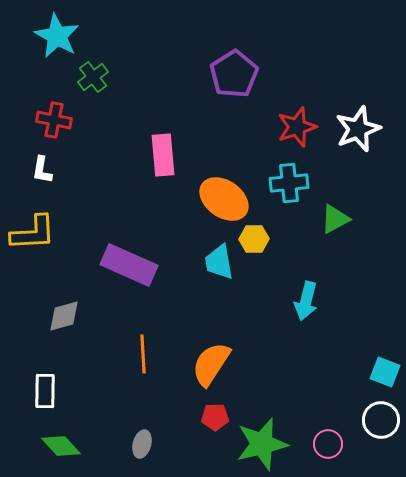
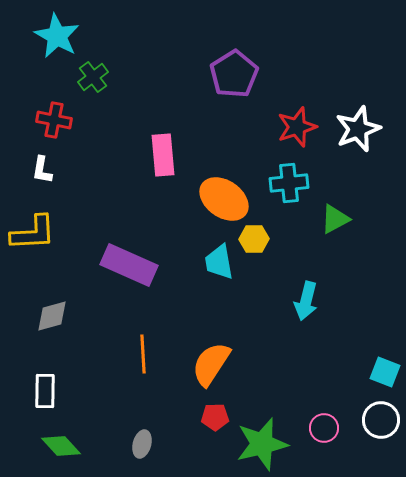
gray diamond: moved 12 px left
pink circle: moved 4 px left, 16 px up
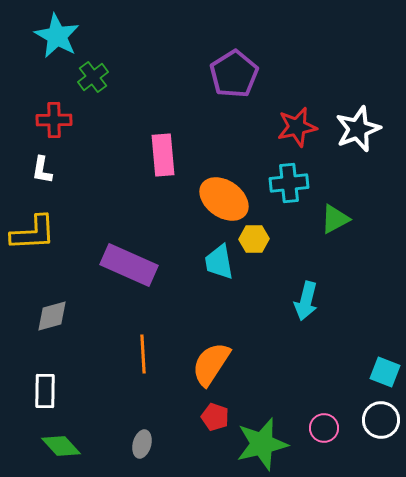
red cross: rotated 12 degrees counterclockwise
red star: rotated 6 degrees clockwise
red pentagon: rotated 20 degrees clockwise
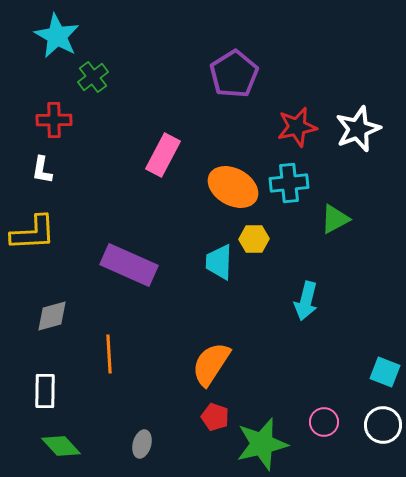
pink rectangle: rotated 33 degrees clockwise
orange ellipse: moved 9 px right, 12 px up; rotated 6 degrees counterclockwise
cyan trapezoid: rotated 12 degrees clockwise
orange line: moved 34 px left
white circle: moved 2 px right, 5 px down
pink circle: moved 6 px up
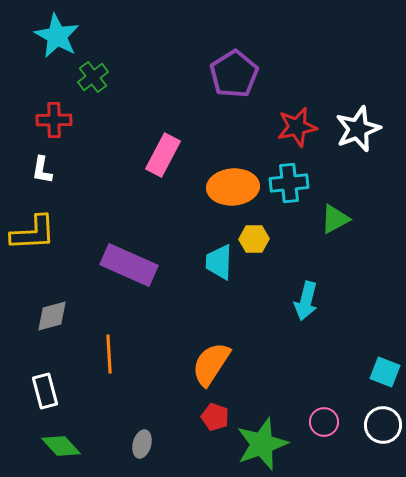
orange ellipse: rotated 33 degrees counterclockwise
white rectangle: rotated 16 degrees counterclockwise
green star: rotated 6 degrees counterclockwise
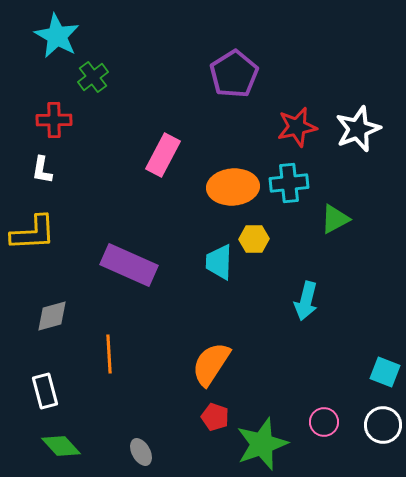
gray ellipse: moved 1 px left, 8 px down; rotated 44 degrees counterclockwise
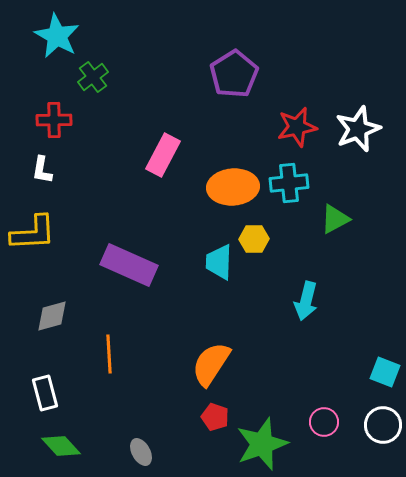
white rectangle: moved 2 px down
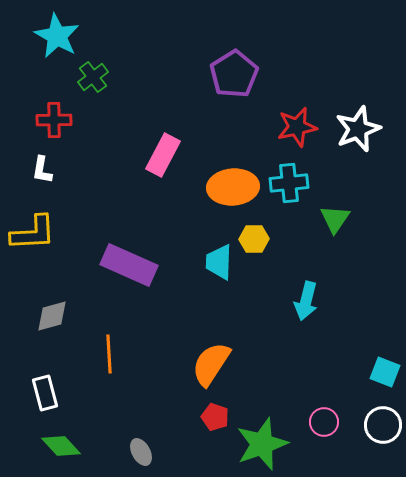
green triangle: rotated 28 degrees counterclockwise
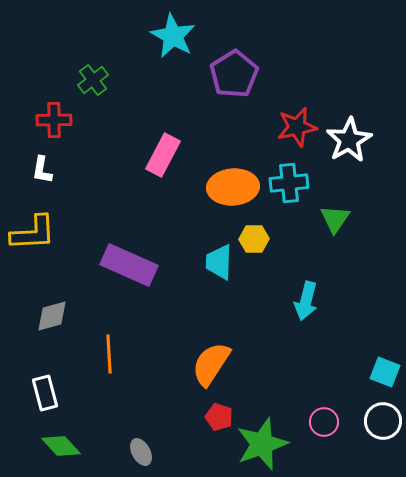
cyan star: moved 116 px right
green cross: moved 3 px down
white star: moved 9 px left, 11 px down; rotated 9 degrees counterclockwise
red pentagon: moved 4 px right
white circle: moved 4 px up
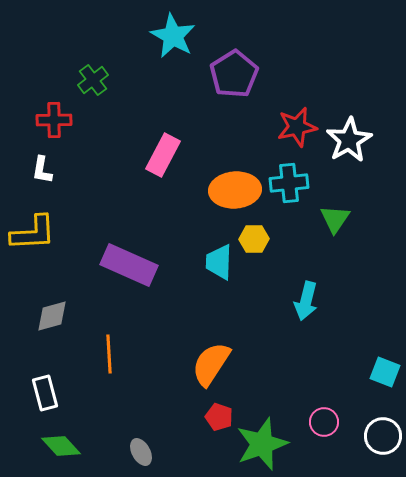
orange ellipse: moved 2 px right, 3 px down
white circle: moved 15 px down
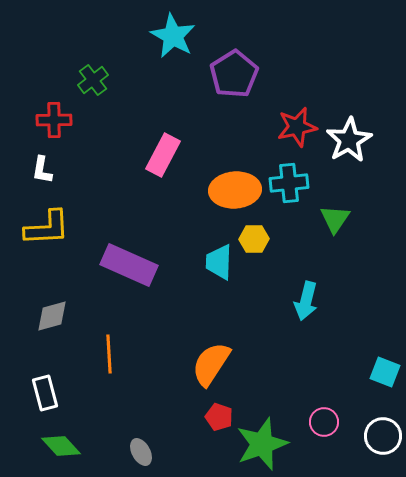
yellow L-shape: moved 14 px right, 5 px up
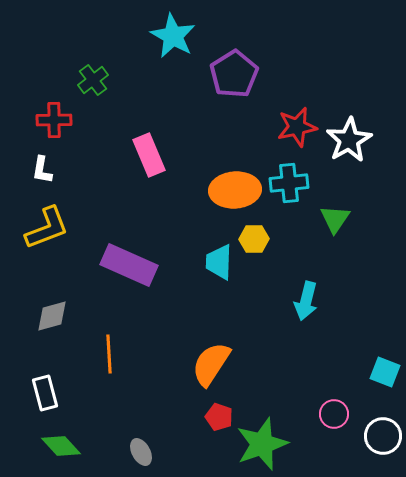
pink rectangle: moved 14 px left; rotated 51 degrees counterclockwise
yellow L-shape: rotated 18 degrees counterclockwise
pink circle: moved 10 px right, 8 px up
